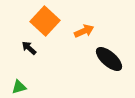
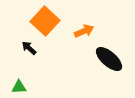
green triangle: rotated 14 degrees clockwise
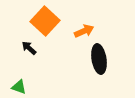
black ellipse: moved 10 px left; rotated 40 degrees clockwise
green triangle: rotated 21 degrees clockwise
